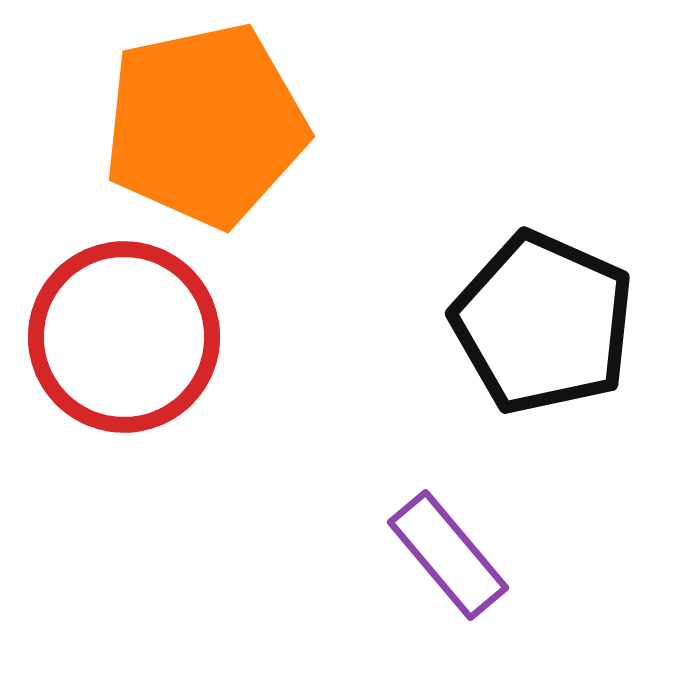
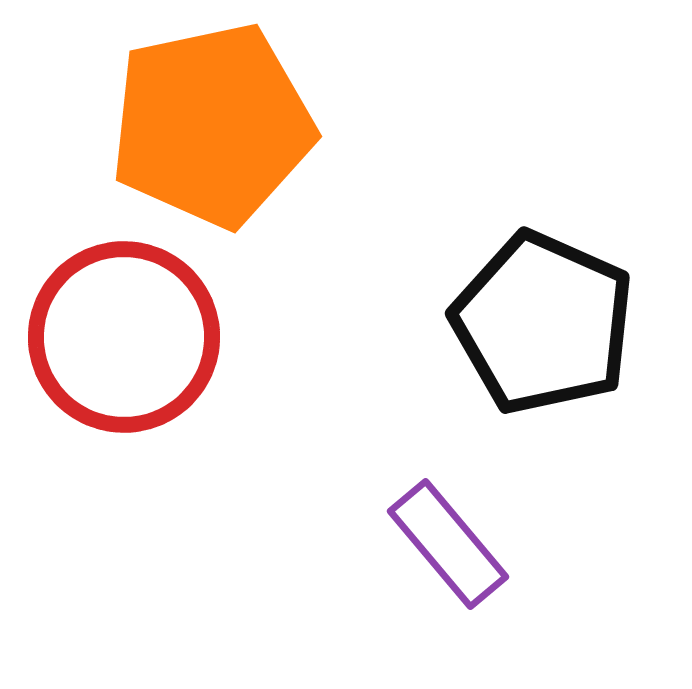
orange pentagon: moved 7 px right
purple rectangle: moved 11 px up
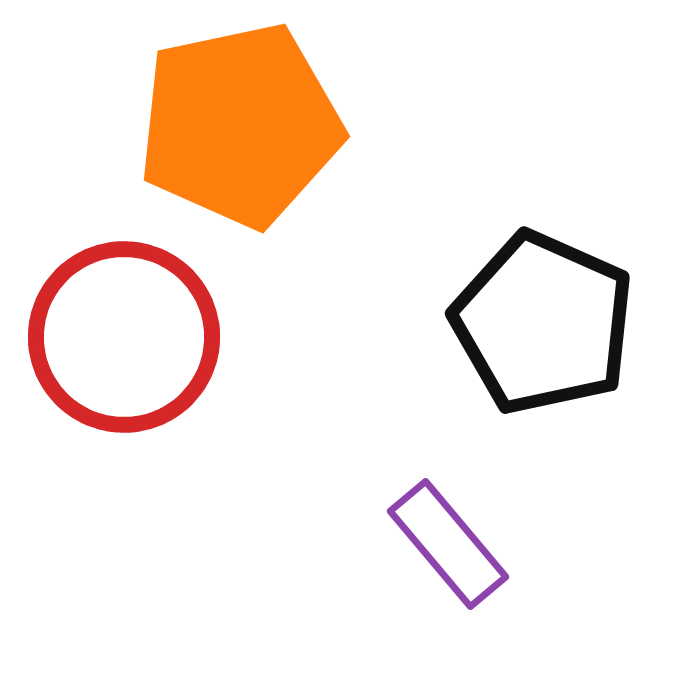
orange pentagon: moved 28 px right
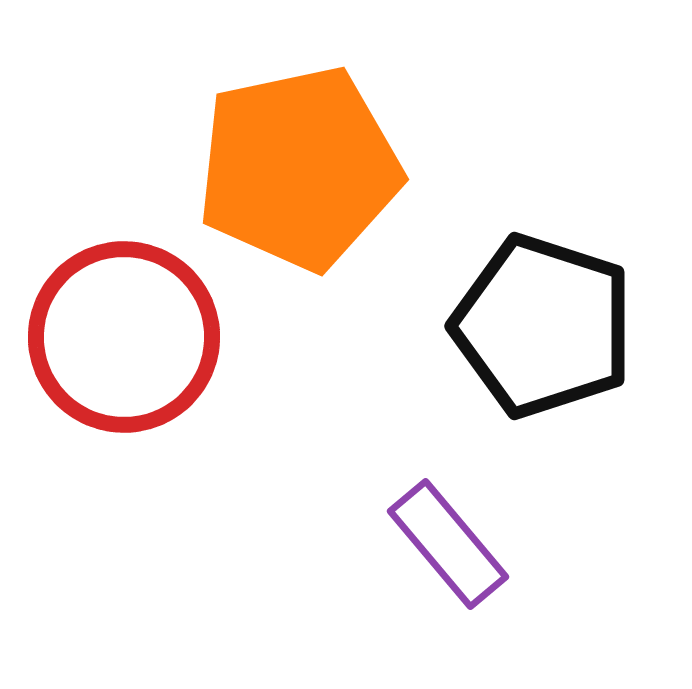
orange pentagon: moved 59 px right, 43 px down
black pentagon: moved 3 px down; rotated 6 degrees counterclockwise
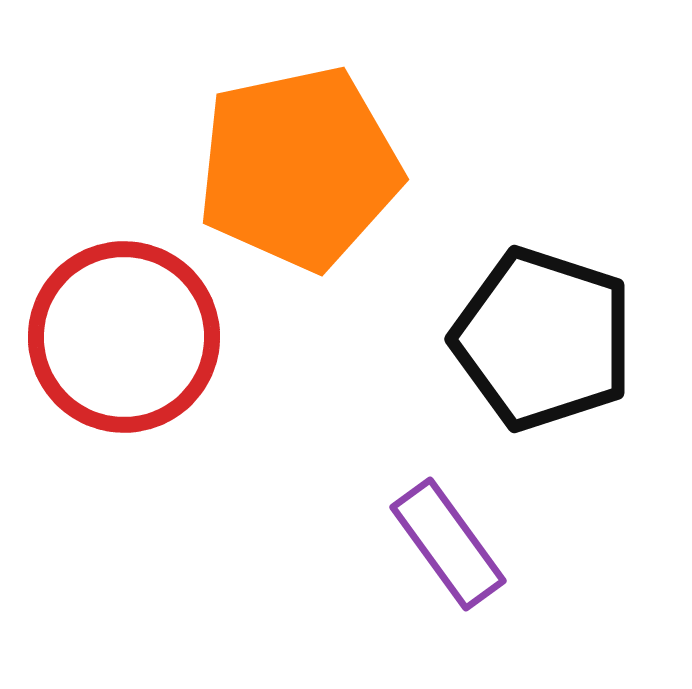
black pentagon: moved 13 px down
purple rectangle: rotated 4 degrees clockwise
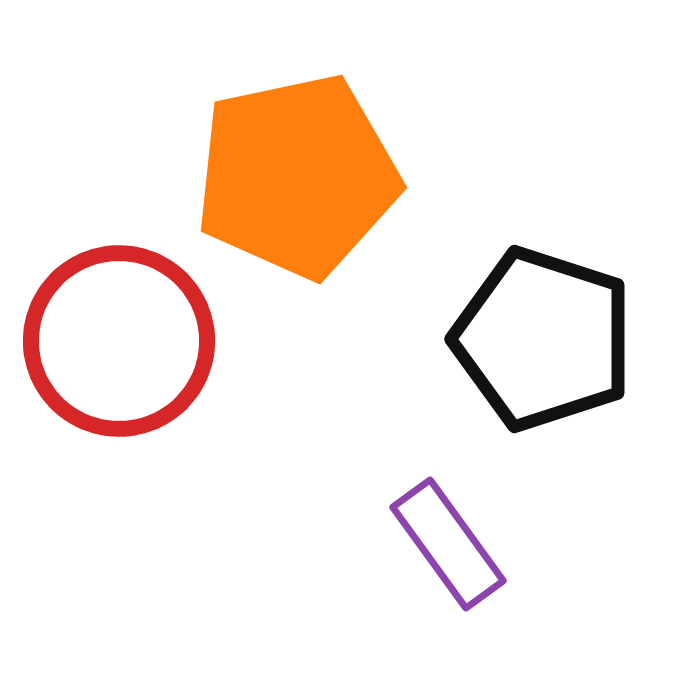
orange pentagon: moved 2 px left, 8 px down
red circle: moved 5 px left, 4 px down
